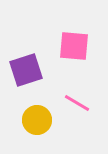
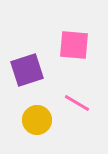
pink square: moved 1 px up
purple square: moved 1 px right
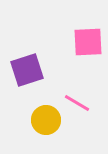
pink square: moved 14 px right, 3 px up; rotated 8 degrees counterclockwise
yellow circle: moved 9 px right
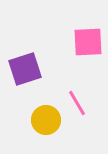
purple square: moved 2 px left, 1 px up
pink line: rotated 28 degrees clockwise
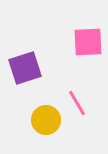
purple square: moved 1 px up
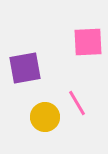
purple square: rotated 8 degrees clockwise
yellow circle: moved 1 px left, 3 px up
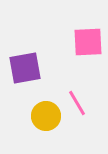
yellow circle: moved 1 px right, 1 px up
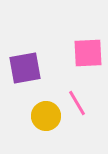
pink square: moved 11 px down
